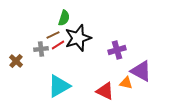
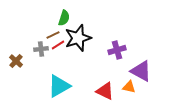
orange triangle: moved 3 px right, 4 px down
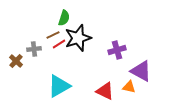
red line: moved 1 px right, 1 px up
gray cross: moved 7 px left
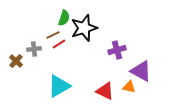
black star: moved 6 px right, 10 px up
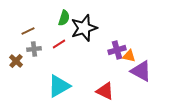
brown line: moved 25 px left, 4 px up
orange triangle: moved 31 px up
